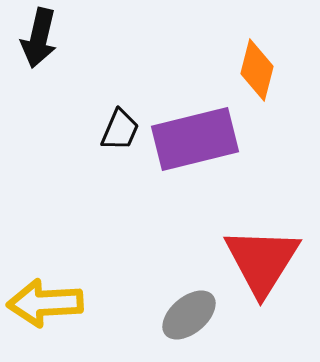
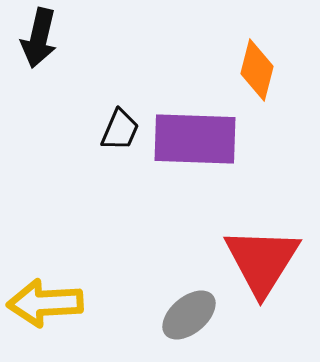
purple rectangle: rotated 16 degrees clockwise
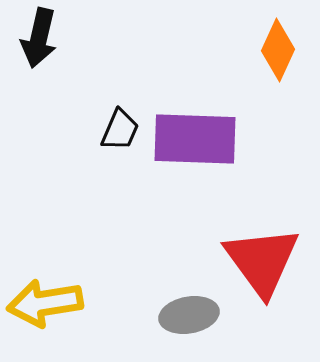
orange diamond: moved 21 px right, 20 px up; rotated 10 degrees clockwise
red triangle: rotated 8 degrees counterclockwise
yellow arrow: rotated 6 degrees counterclockwise
gray ellipse: rotated 30 degrees clockwise
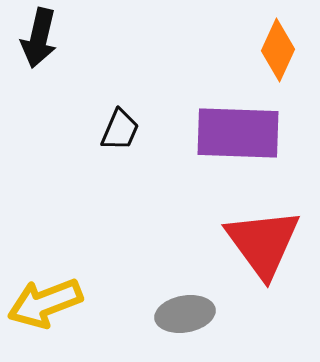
purple rectangle: moved 43 px right, 6 px up
red triangle: moved 1 px right, 18 px up
yellow arrow: rotated 12 degrees counterclockwise
gray ellipse: moved 4 px left, 1 px up
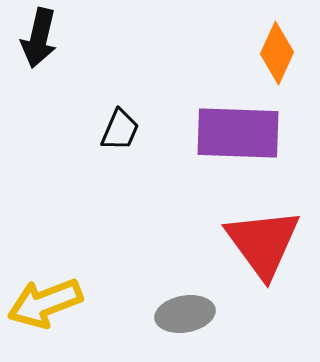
orange diamond: moved 1 px left, 3 px down
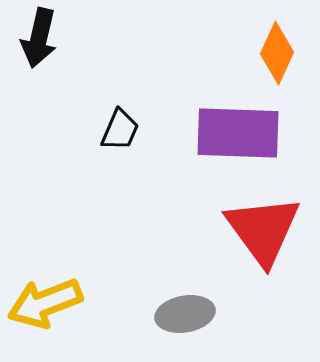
red triangle: moved 13 px up
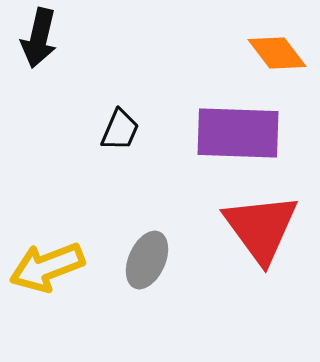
orange diamond: rotated 62 degrees counterclockwise
red triangle: moved 2 px left, 2 px up
yellow arrow: moved 2 px right, 36 px up
gray ellipse: moved 38 px left, 54 px up; rotated 56 degrees counterclockwise
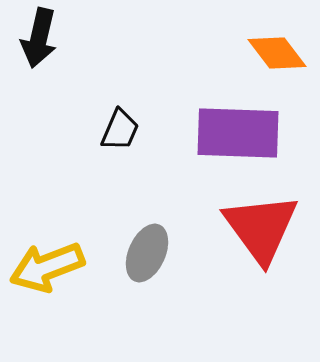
gray ellipse: moved 7 px up
